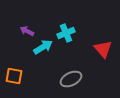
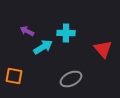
cyan cross: rotated 24 degrees clockwise
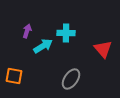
purple arrow: rotated 80 degrees clockwise
cyan arrow: moved 1 px up
gray ellipse: rotated 30 degrees counterclockwise
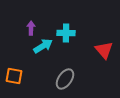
purple arrow: moved 4 px right, 3 px up; rotated 16 degrees counterclockwise
red triangle: moved 1 px right, 1 px down
gray ellipse: moved 6 px left
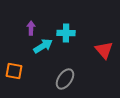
orange square: moved 5 px up
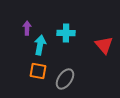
purple arrow: moved 4 px left
cyan arrow: moved 3 px left, 1 px up; rotated 48 degrees counterclockwise
red triangle: moved 5 px up
orange square: moved 24 px right
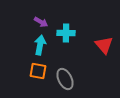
purple arrow: moved 14 px right, 6 px up; rotated 120 degrees clockwise
gray ellipse: rotated 60 degrees counterclockwise
